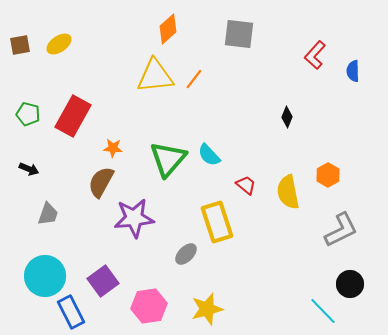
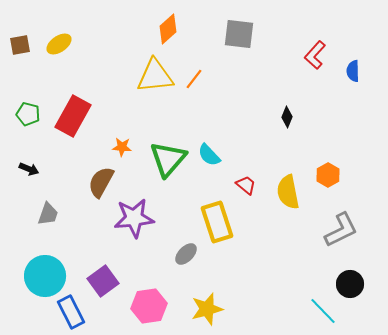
orange star: moved 9 px right, 1 px up
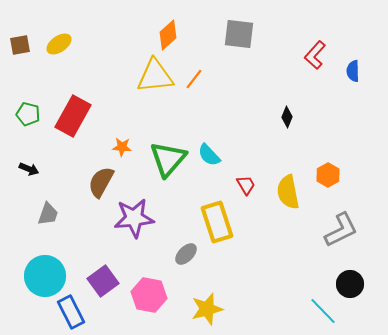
orange diamond: moved 6 px down
red trapezoid: rotated 20 degrees clockwise
pink hexagon: moved 11 px up; rotated 20 degrees clockwise
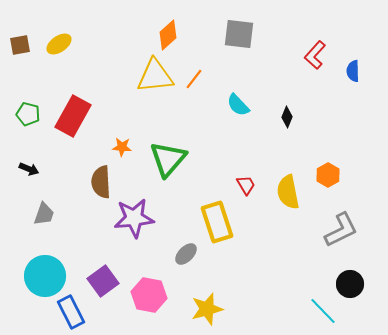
cyan semicircle: moved 29 px right, 50 px up
brown semicircle: rotated 32 degrees counterclockwise
gray trapezoid: moved 4 px left
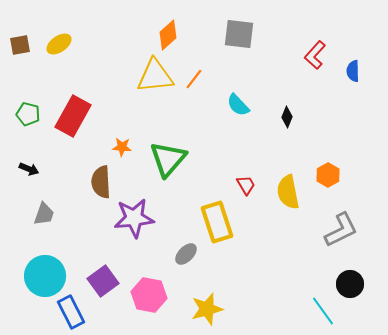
cyan line: rotated 8 degrees clockwise
